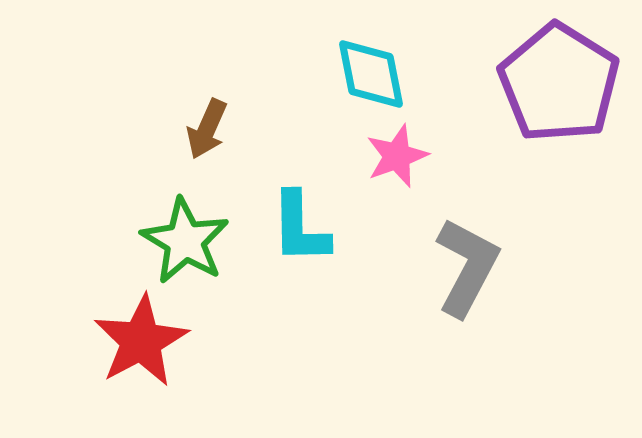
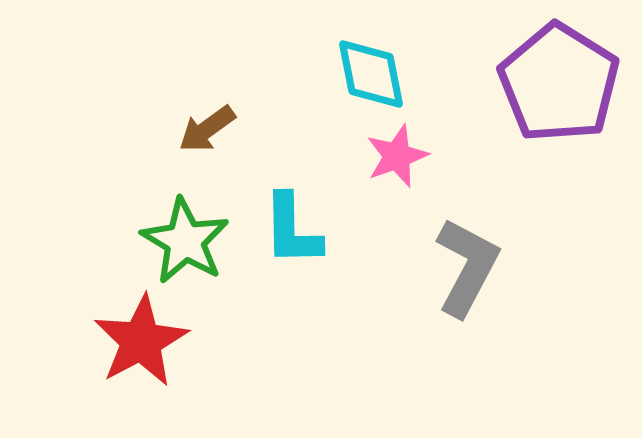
brown arrow: rotated 30 degrees clockwise
cyan L-shape: moved 8 px left, 2 px down
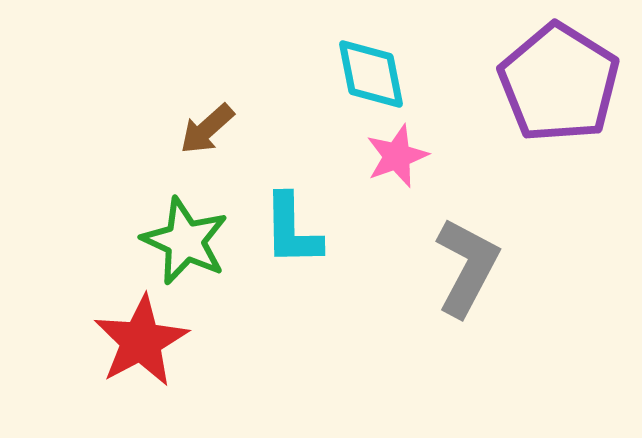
brown arrow: rotated 6 degrees counterclockwise
green star: rotated 6 degrees counterclockwise
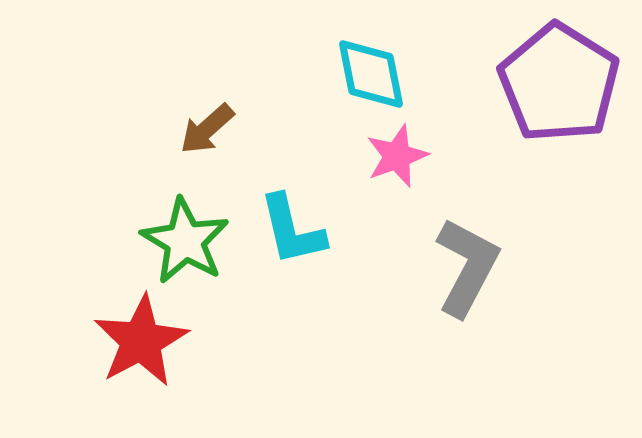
cyan L-shape: rotated 12 degrees counterclockwise
green star: rotated 6 degrees clockwise
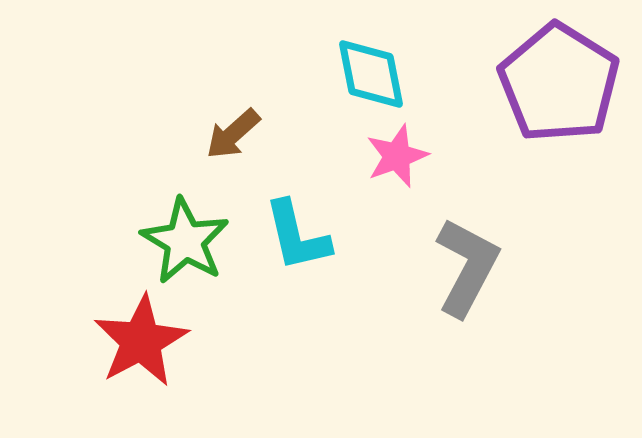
brown arrow: moved 26 px right, 5 px down
cyan L-shape: moved 5 px right, 6 px down
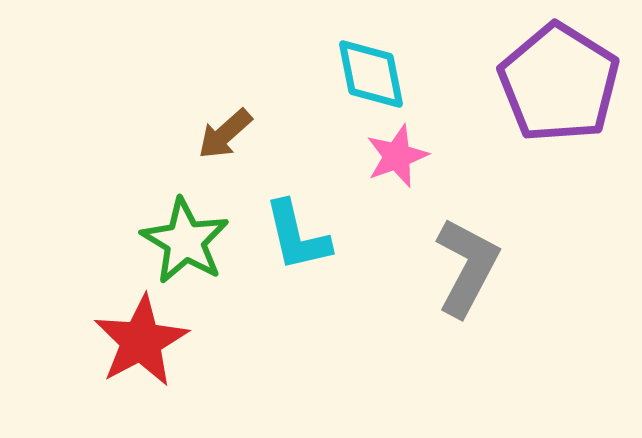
brown arrow: moved 8 px left
